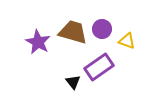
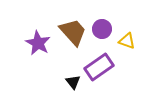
brown trapezoid: rotated 32 degrees clockwise
purple star: moved 1 px down
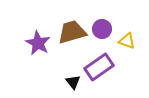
brown trapezoid: moved 1 px left; rotated 64 degrees counterclockwise
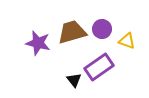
purple star: rotated 15 degrees counterclockwise
black triangle: moved 1 px right, 2 px up
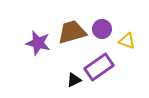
black triangle: rotated 42 degrees clockwise
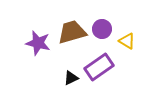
yellow triangle: rotated 12 degrees clockwise
black triangle: moved 3 px left, 2 px up
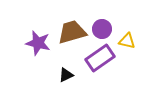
yellow triangle: rotated 18 degrees counterclockwise
purple rectangle: moved 1 px right, 9 px up
black triangle: moved 5 px left, 3 px up
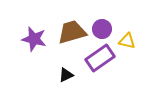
purple star: moved 4 px left, 4 px up
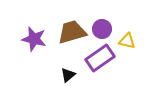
black triangle: moved 2 px right; rotated 14 degrees counterclockwise
